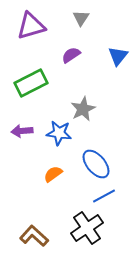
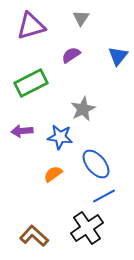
blue star: moved 1 px right, 4 px down
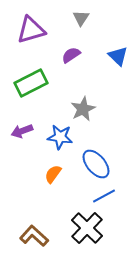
purple triangle: moved 4 px down
blue triangle: rotated 25 degrees counterclockwise
purple arrow: rotated 15 degrees counterclockwise
orange semicircle: rotated 18 degrees counterclockwise
black cross: rotated 12 degrees counterclockwise
